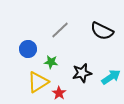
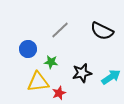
yellow triangle: rotated 25 degrees clockwise
red star: rotated 16 degrees clockwise
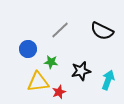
black star: moved 1 px left, 2 px up
cyan arrow: moved 3 px left, 3 px down; rotated 36 degrees counterclockwise
red star: moved 1 px up
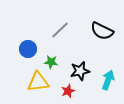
black star: moved 1 px left
red star: moved 9 px right, 1 px up
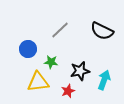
cyan arrow: moved 4 px left
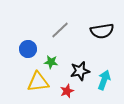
black semicircle: rotated 35 degrees counterclockwise
red star: moved 1 px left
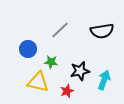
yellow triangle: rotated 20 degrees clockwise
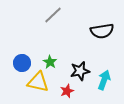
gray line: moved 7 px left, 15 px up
blue circle: moved 6 px left, 14 px down
green star: moved 1 px left; rotated 24 degrees clockwise
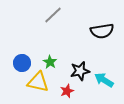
cyan arrow: rotated 78 degrees counterclockwise
